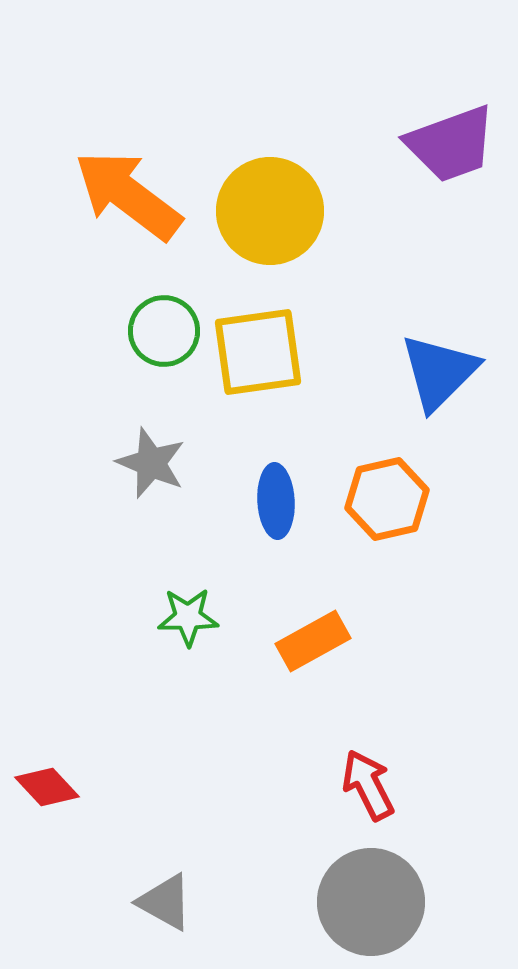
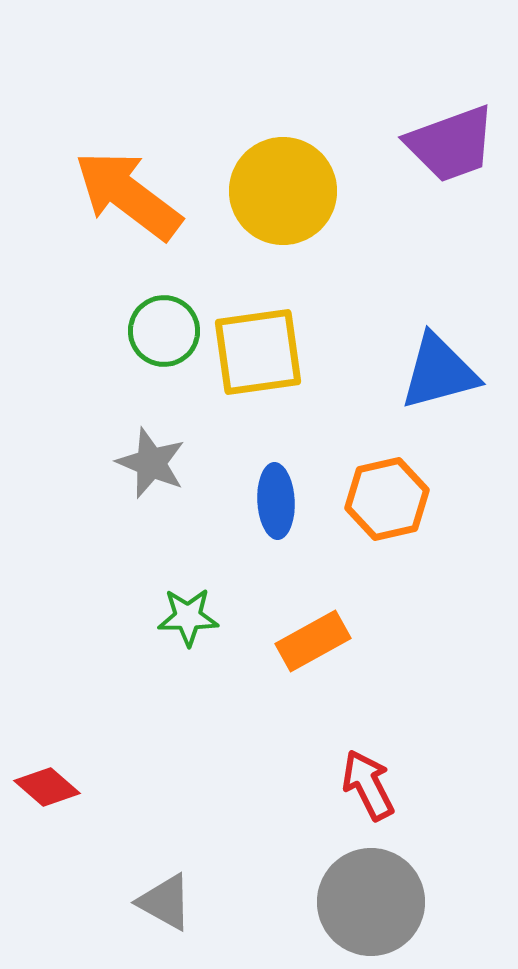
yellow circle: moved 13 px right, 20 px up
blue triangle: rotated 30 degrees clockwise
red diamond: rotated 6 degrees counterclockwise
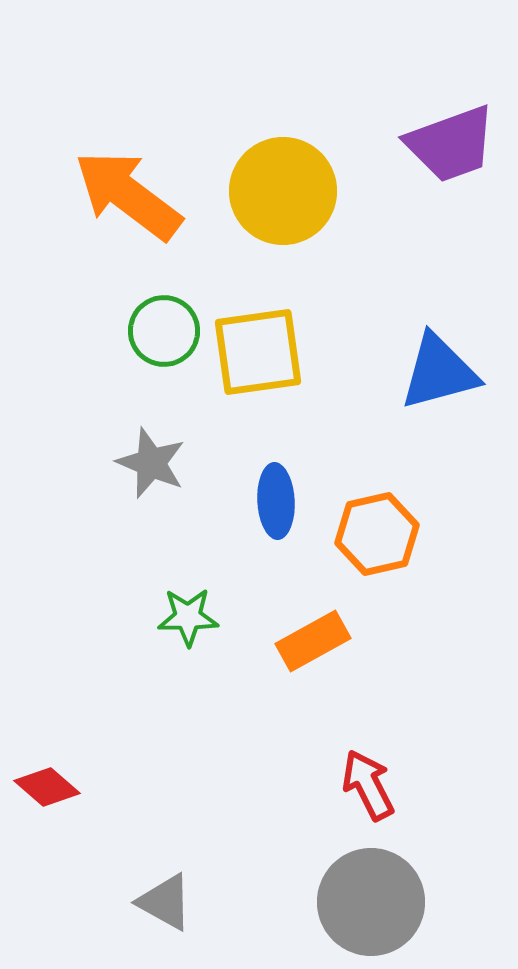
orange hexagon: moved 10 px left, 35 px down
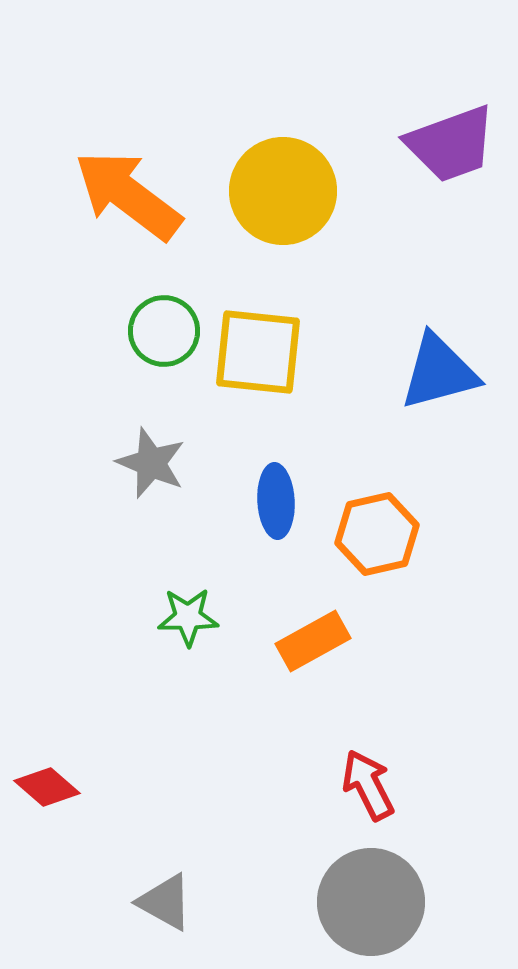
yellow square: rotated 14 degrees clockwise
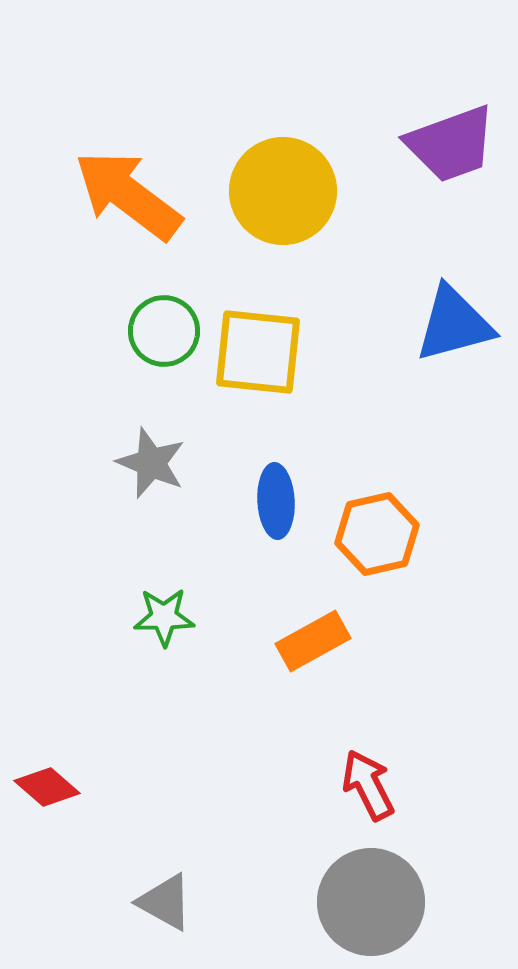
blue triangle: moved 15 px right, 48 px up
green star: moved 24 px left
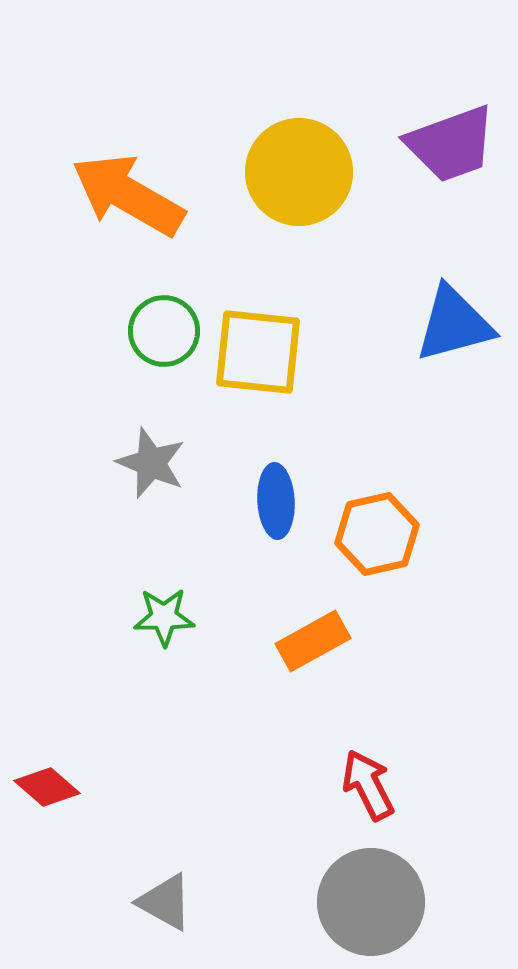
yellow circle: moved 16 px right, 19 px up
orange arrow: rotated 7 degrees counterclockwise
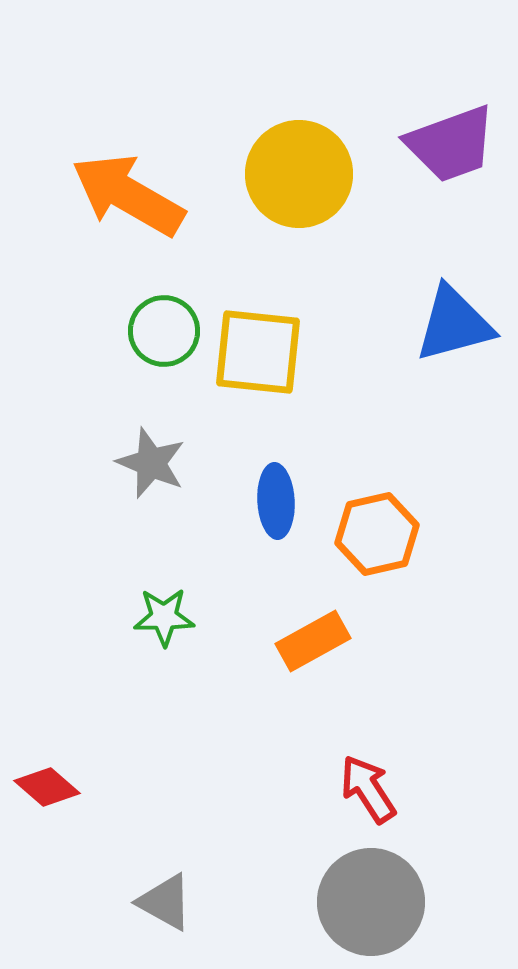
yellow circle: moved 2 px down
red arrow: moved 4 px down; rotated 6 degrees counterclockwise
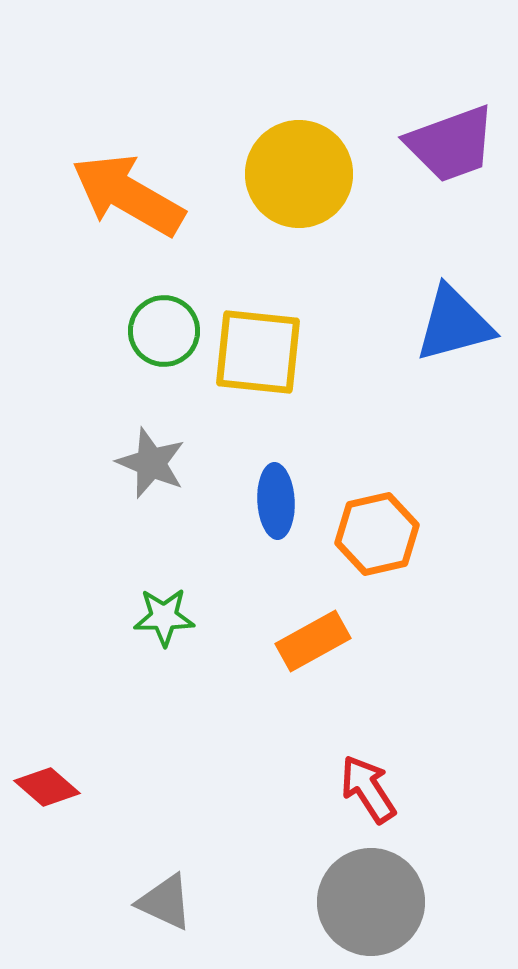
gray triangle: rotated 4 degrees counterclockwise
